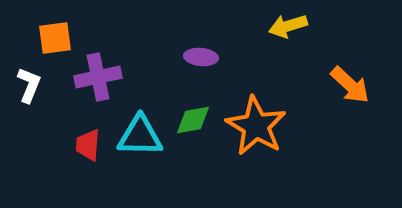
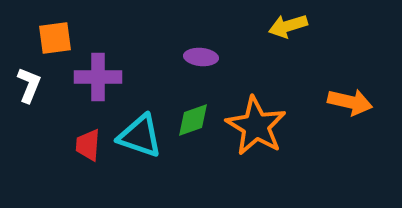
purple cross: rotated 12 degrees clockwise
orange arrow: moved 17 px down; rotated 30 degrees counterclockwise
green diamond: rotated 9 degrees counterclockwise
cyan triangle: rotated 18 degrees clockwise
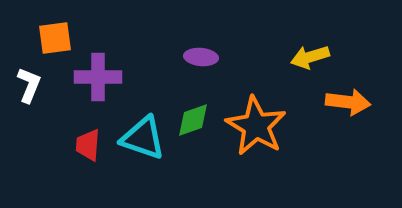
yellow arrow: moved 22 px right, 31 px down
orange arrow: moved 2 px left; rotated 6 degrees counterclockwise
cyan triangle: moved 3 px right, 2 px down
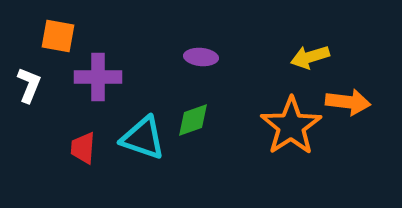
orange square: moved 3 px right, 2 px up; rotated 18 degrees clockwise
orange star: moved 35 px right; rotated 8 degrees clockwise
red trapezoid: moved 5 px left, 3 px down
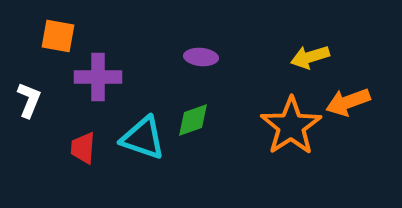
white L-shape: moved 15 px down
orange arrow: rotated 153 degrees clockwise
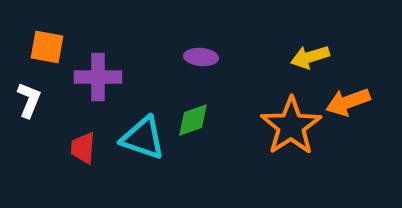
orange square: moved 11 px left, 11 px down
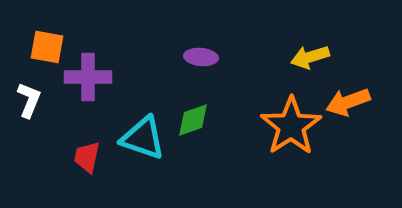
purple cross: moved 10 px left
red trapezoid: moved 4 px right, 9 px down; rotated 8 degrees clockwise
